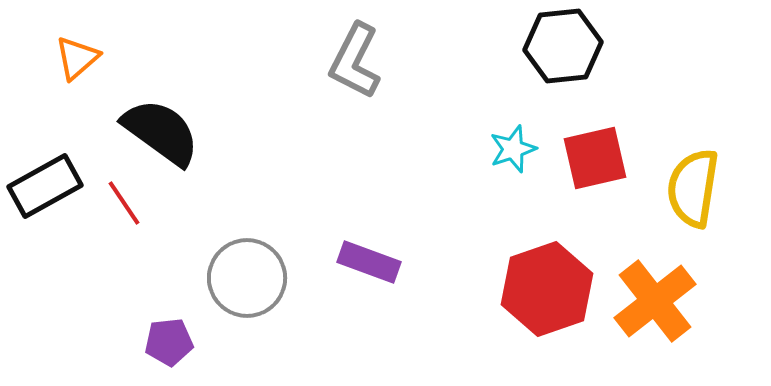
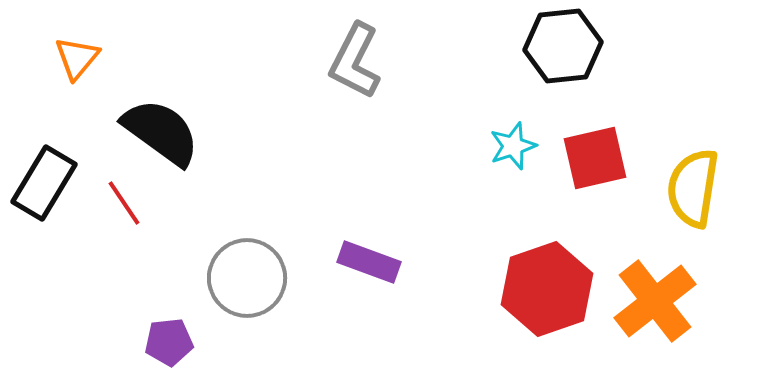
orange triangle: rotated 9 degrees counterclockwise
cyan star: moved 3 px up
black rectangle: moved 1 px left, 3 px up; rotated 30 degrees counterclockwise
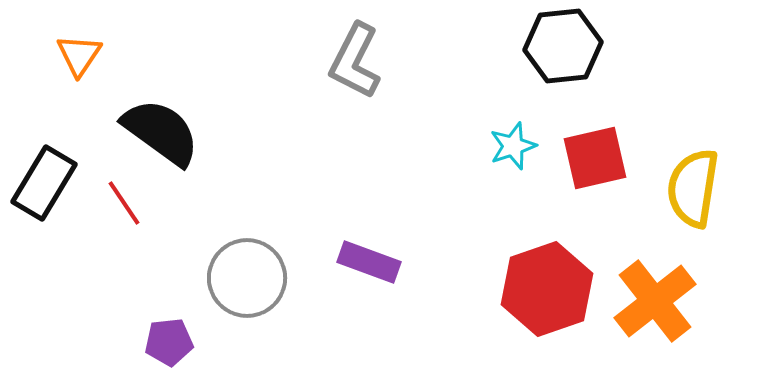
orange triangle: moved 2 px right, 3 px up; rotated 6 degrees counterclockwise
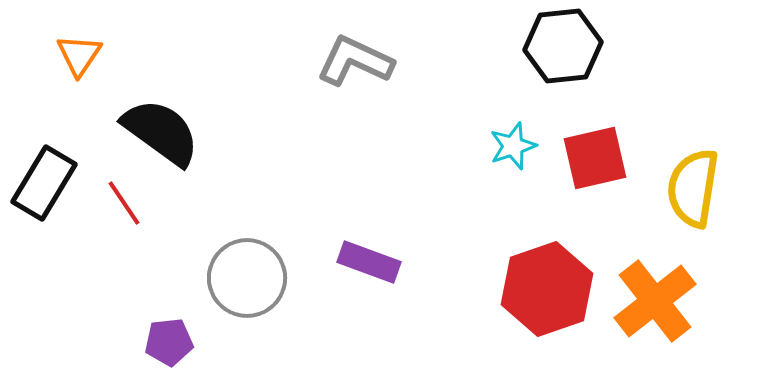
gray L-shape: rotated 88 degrees clockwise
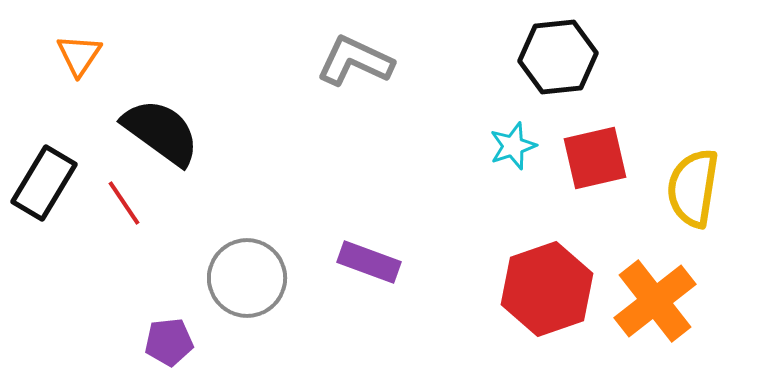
black hexagon: moved 5 px left, 11 px down
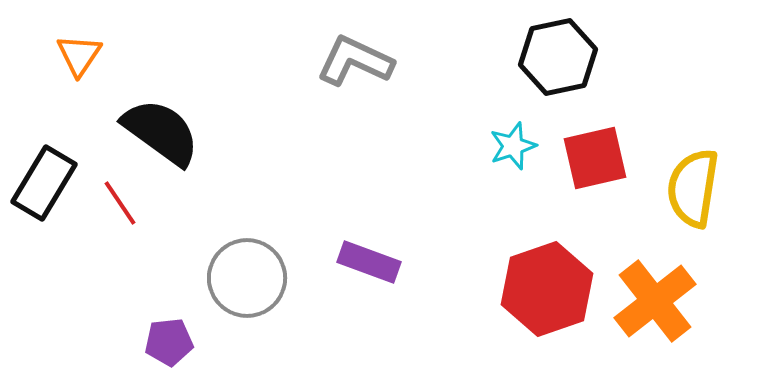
black hexagon: rotated 6 degrees counterclockwise
red line: moved 4 px left
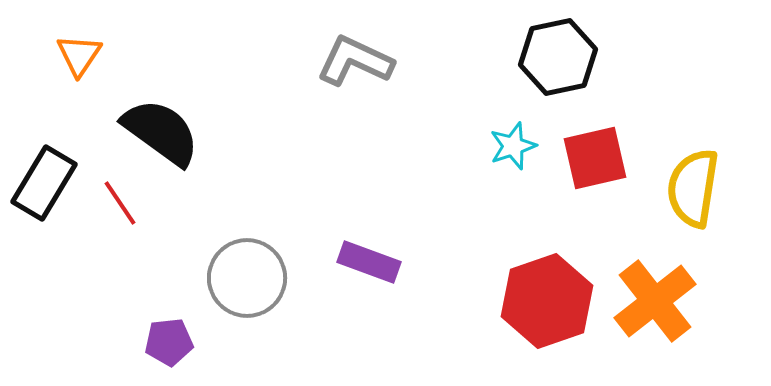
red hexagon: moved 12 px down
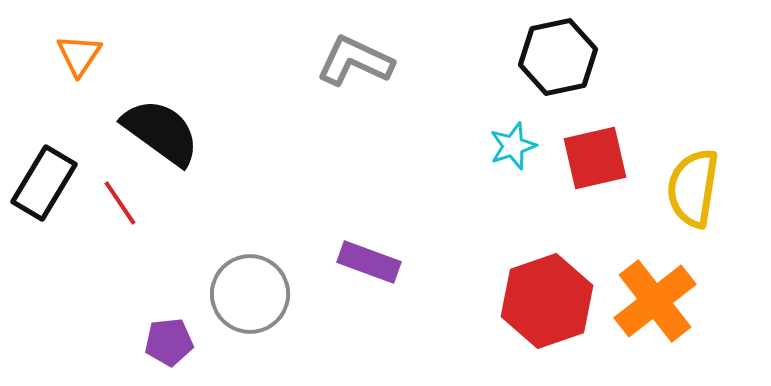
gray circle: moved 3 px right, 16 px down
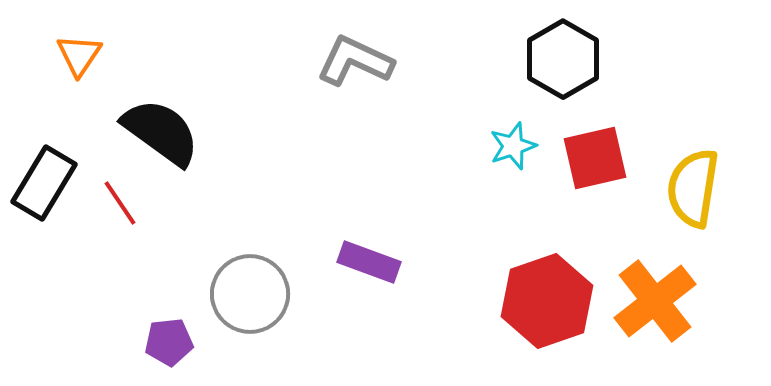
black hexagon: moved 5 px right, 2 px down; rotated 18 degrees counterclockwise
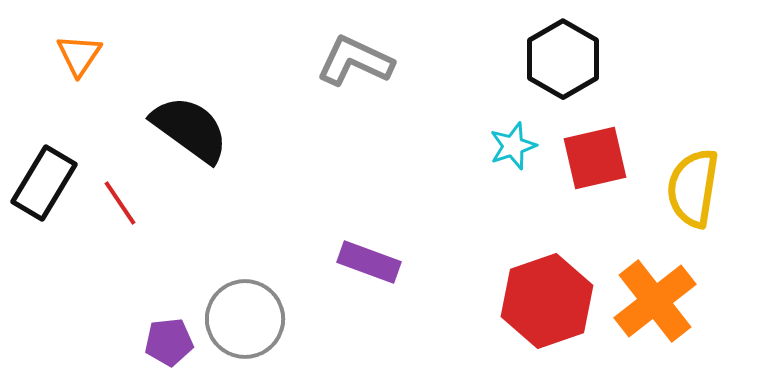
black semicircle: moved 29 px right, 3 px up
gray circle: moved 5 px left, 25 px down
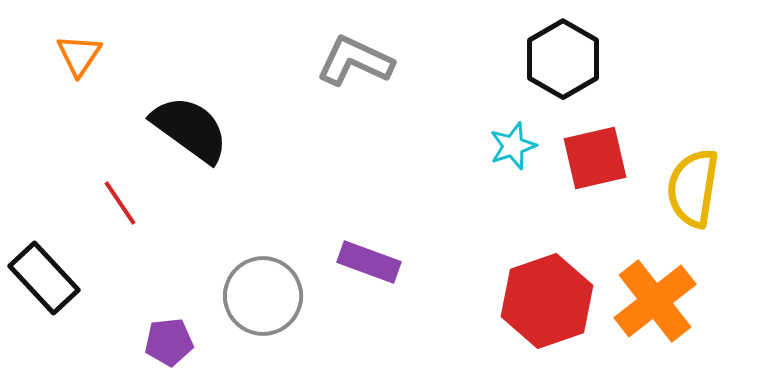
black rectangle: moved 95 px down; rotated 74 degrees counterclockwise
gray circle: moved 18 px right, 23 px up
